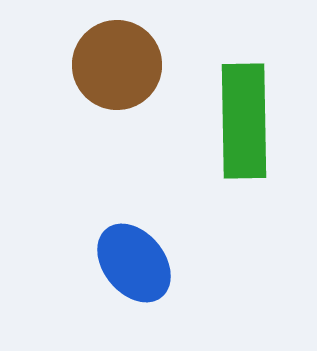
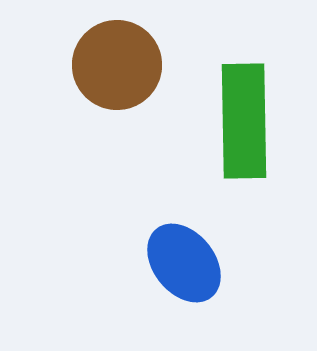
blue ellipse: moved 50 px right
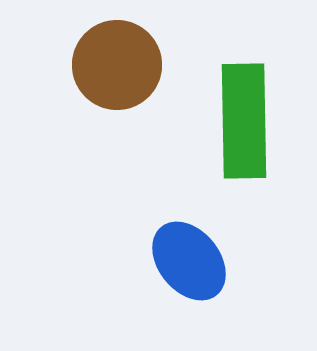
blue ellipse: moved 5 px right, 2 px up
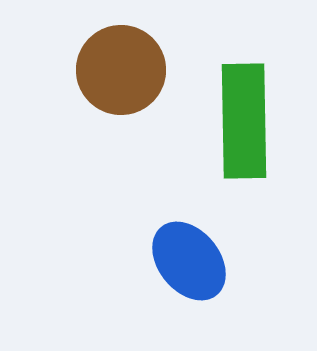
brown circle: moved 4 px right, 5 px down
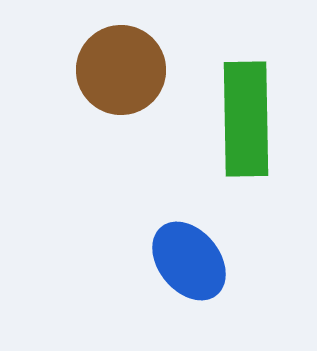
green rectangle: moved 2 px right, 2 px up
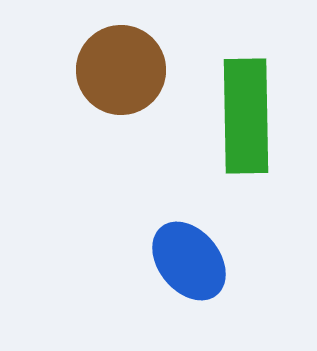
green rectangle: moved 3 px up
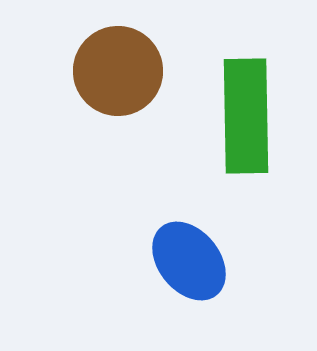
brown circle: moved 3 px left, 1 px down
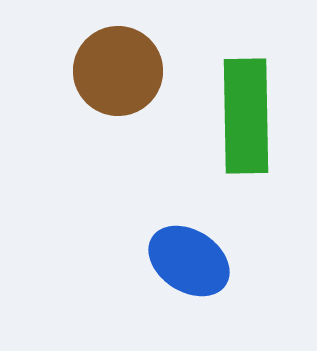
blue ellipse: rotated 18 degrees counterclockwise
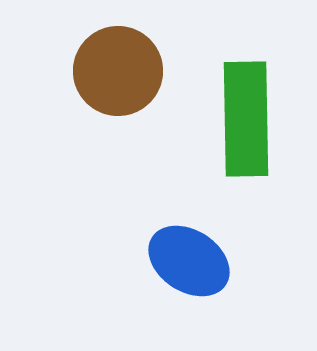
green rectangle: moved 3 px down
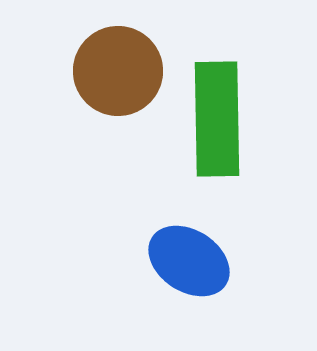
green rectangle: moved 29 px left
